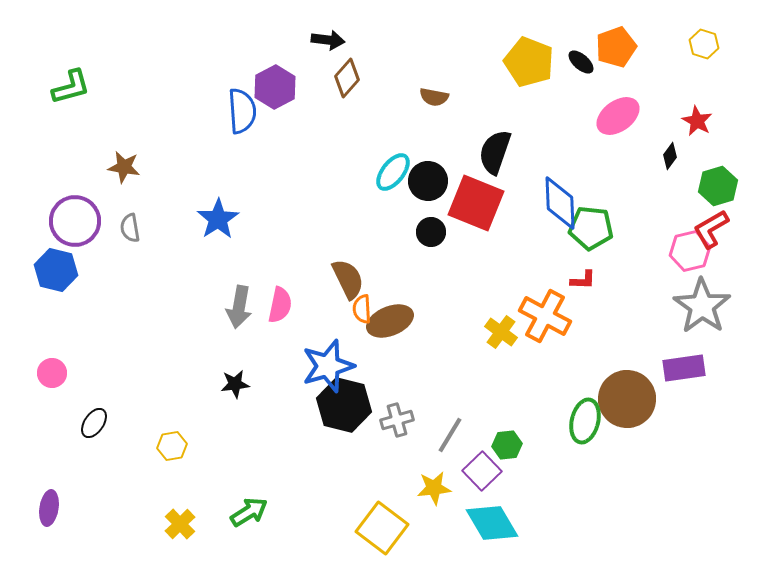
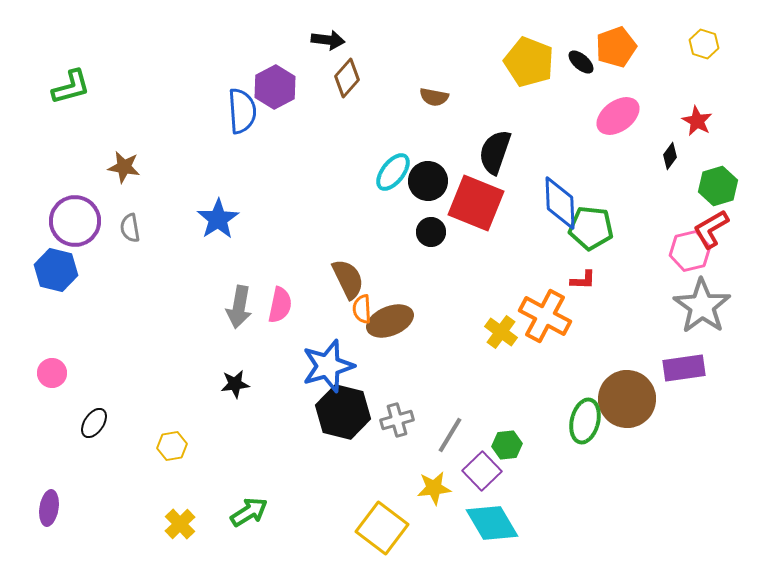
black hexagon at (344, 405): moved 1 px left, 7 px down
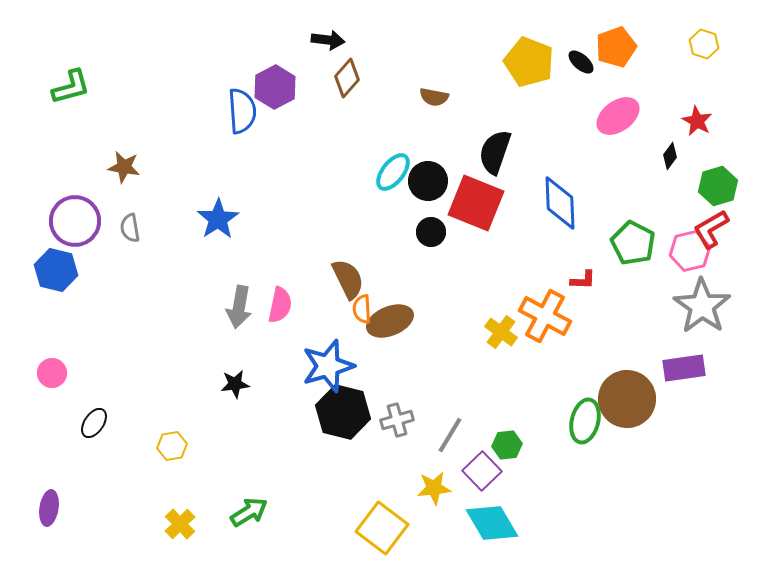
green pentagon at (591, 228): moved 42 px right, 15 px down; rotated 21 degrees clockwise
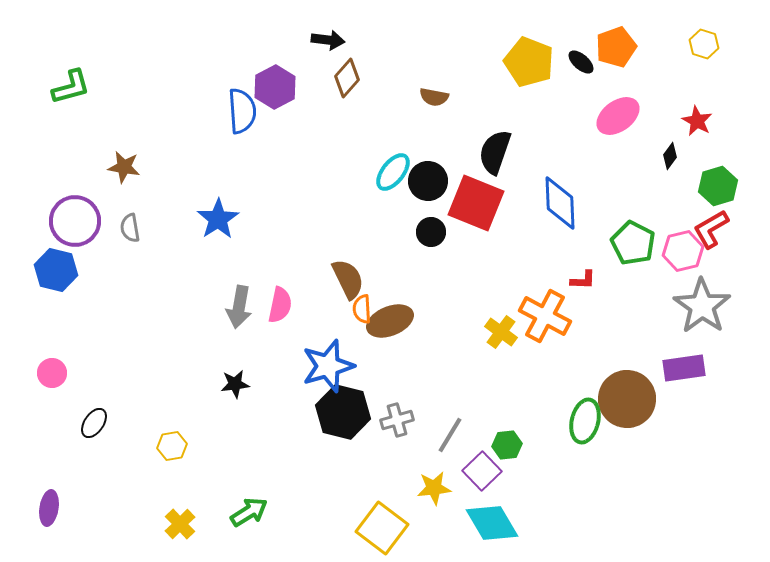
pink hexagon at (690, 251): moved 7 px left
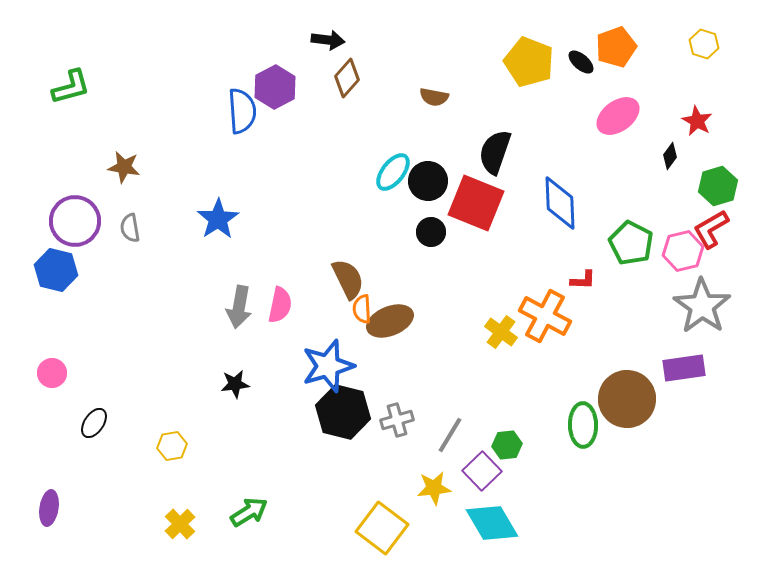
green pentagon at (633, 243): moved 2 px left
green ellipse at (585, 421): moved 2 px left, 4 px down; rotated 15 degrees counterclockwise
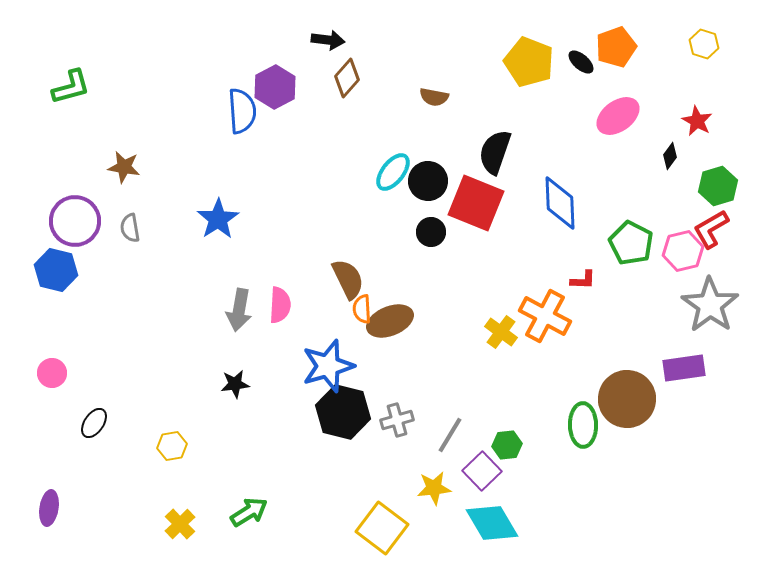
pink semicircle at (280, 305): rotated 9 degrees counterclockwise
gray star at (702, 306): moved 8 px right, 1 px up
gray arrow at (239, 307): moved 3 px down
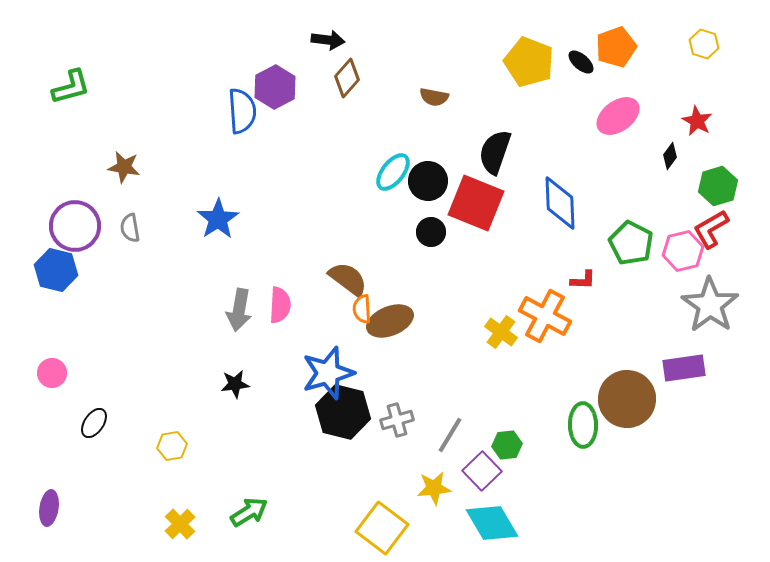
purple circle at (75, 221): moved 5 px down
brown semicircle at (348, 279): rotated 27 degrees counterclockwise
blue star at (328, 366): moved 7 px down
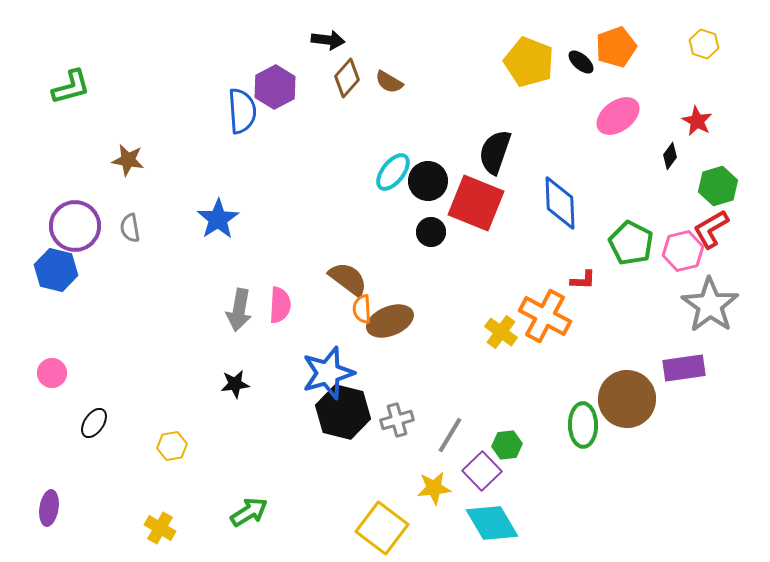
brown semicircle at (434, 97): moved 45 px left, 15 px up; rotated 20 degrees clockwise
brown star at (124, 167): moved 4 px right, 7 px up
yellow cross at (180, 524): moved 20 px left, 4 px down; rotated 16 degrees counterclockwise
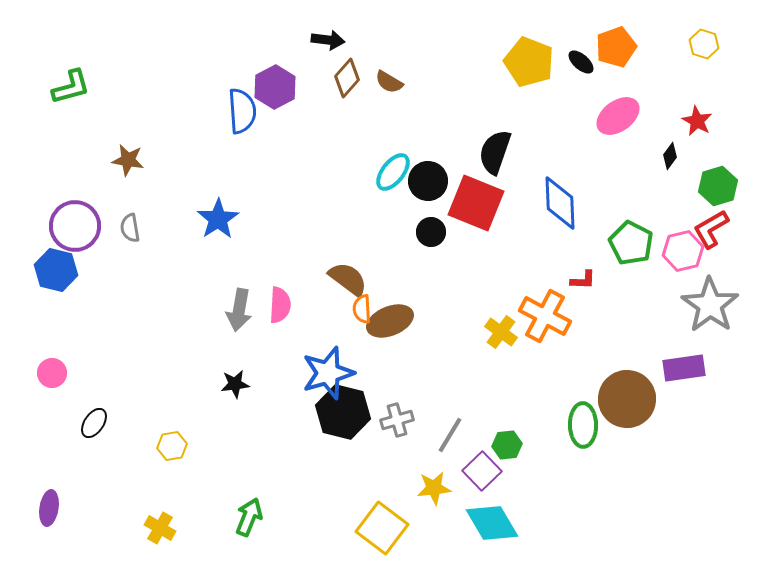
green arrow at (249, 512): moved 5 px down; rotated 36 degrees counterclockwise
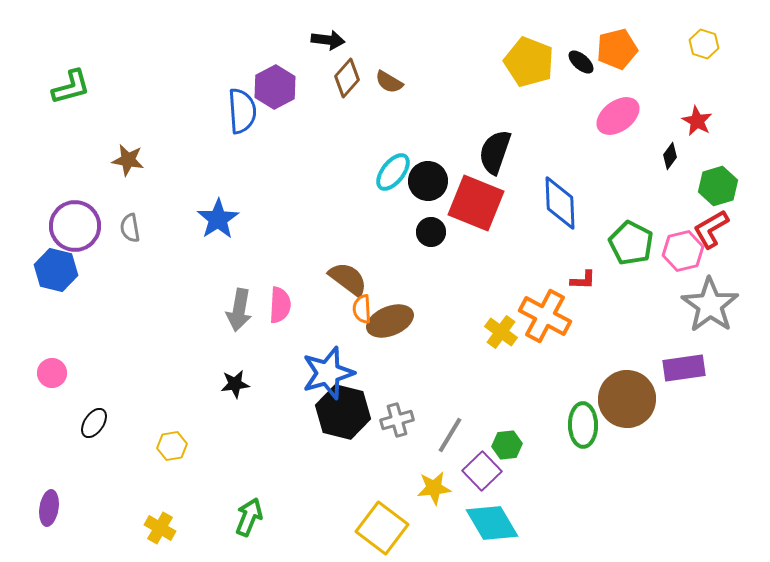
orange pentagon at (616, 47): moved 1 px right, 2 px down; rotated 6 degrees clockwise
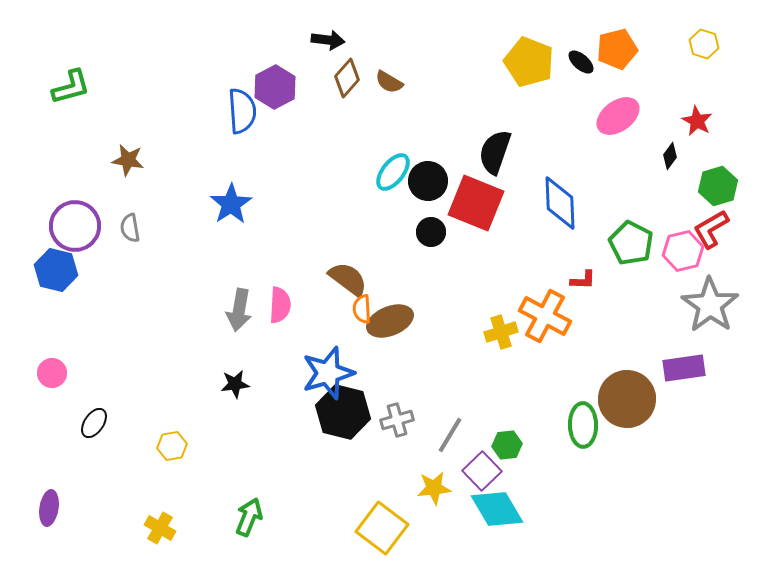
blue star at (218, 219): moved 13 px right, 15 px up
yellow cross at (501, 332): rotated 36 degrees clockwise
cyan diamond at (492, 523): moved 5 px right, 14 px up
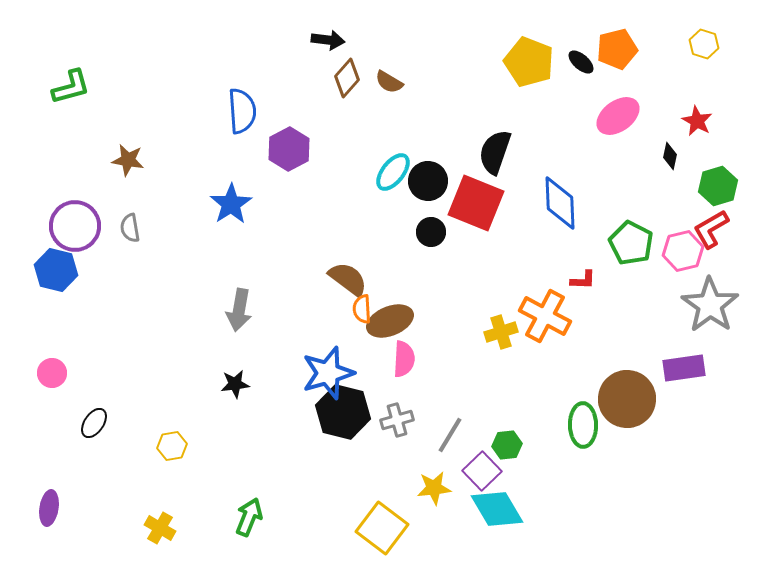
purple hexagon at (275, 87): moved 14 px right, 62 px down
black diamond at (670, 156): rotated 24 degrees counterclockwise
pink semicircle at (280, 305): moved 124 px right, 54 px down
